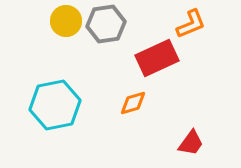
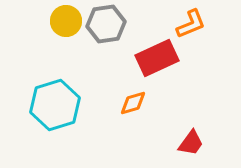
cyan hexagon: rotated 6 degrees counterclockwise
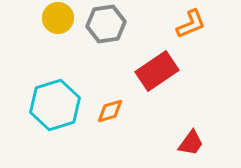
yellow circle: moved 8 px left, 3 px up
red rectangle: moved 13 px down; rotated 9 degrees counterclockwise
orange diamond: moved 23 px left, 8 px down
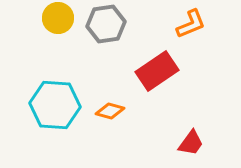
cyan hexagon: rotated 21 degrees clockwise
orange diamond: rotated 32 degrees clockwise
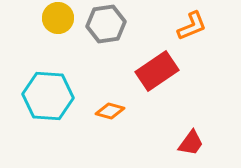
orange L-shape: moved 1 px right, 2 px down
cyan hexagon: moved 7 px left, 9 px up
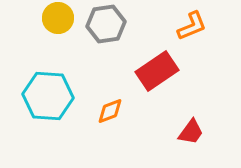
orange diamond: rotated 36 degrees counterclockwise
red trapezoid: moved 11 px up
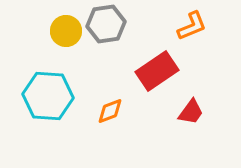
yellow circle: moved 8 px right, 13 px down
red trapezoid: moved 20 px up
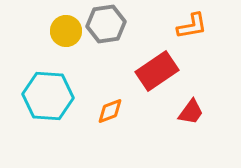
orange L-shape: rotated 12 degrees clockwise
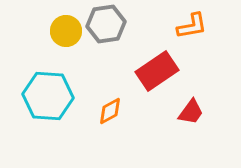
orange diamond: rotated 8 degrees counterclockwise
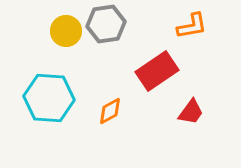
cyan hexagon: moved 1 px right, 2 px down
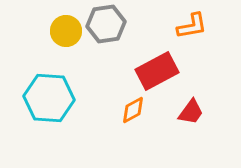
red rectangle: rotated 6 degrees clockwise
orange diamond: moved 23 px right, 1 px up
